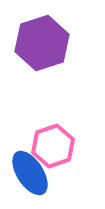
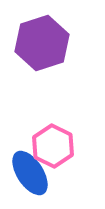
pink hexagon: rotated 15 degrees counterclockwise
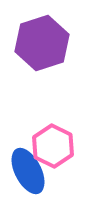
blue ellipse: moved 2 px left, 2 px up; rotated 6 degrees clockwise
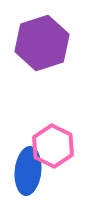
blue ellipse: rotated 33 degrees clockwise
